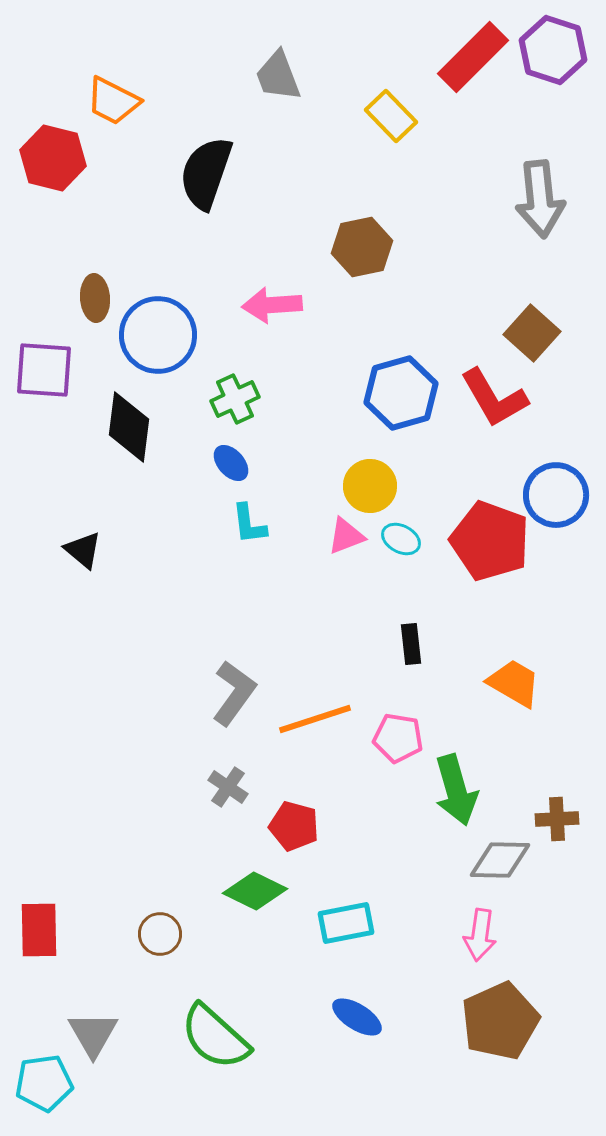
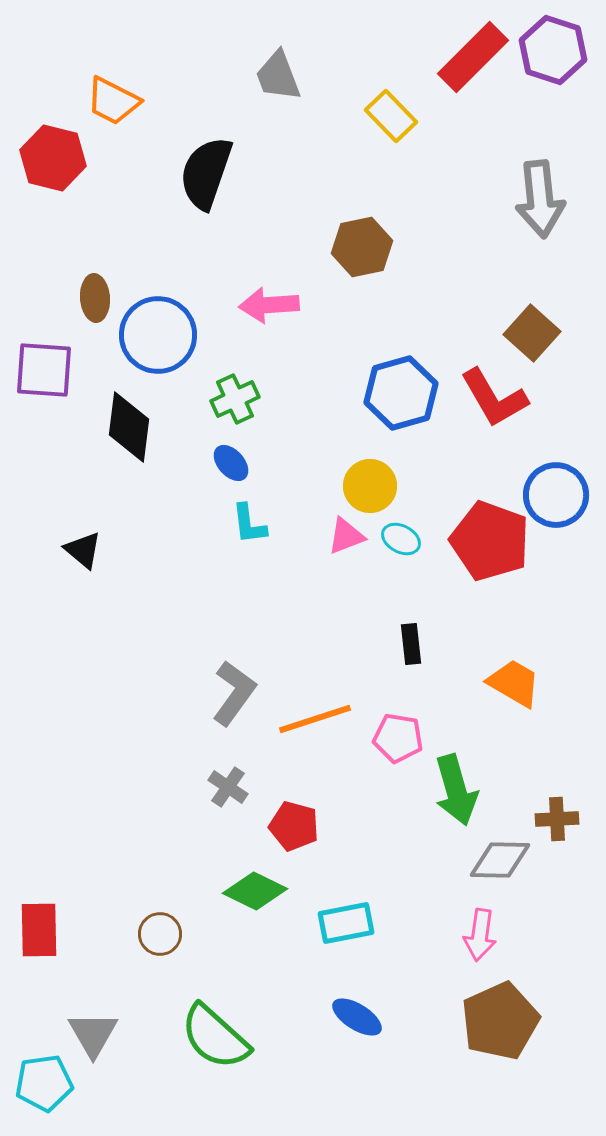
pink arrow at (272, 305): moved 3 px left
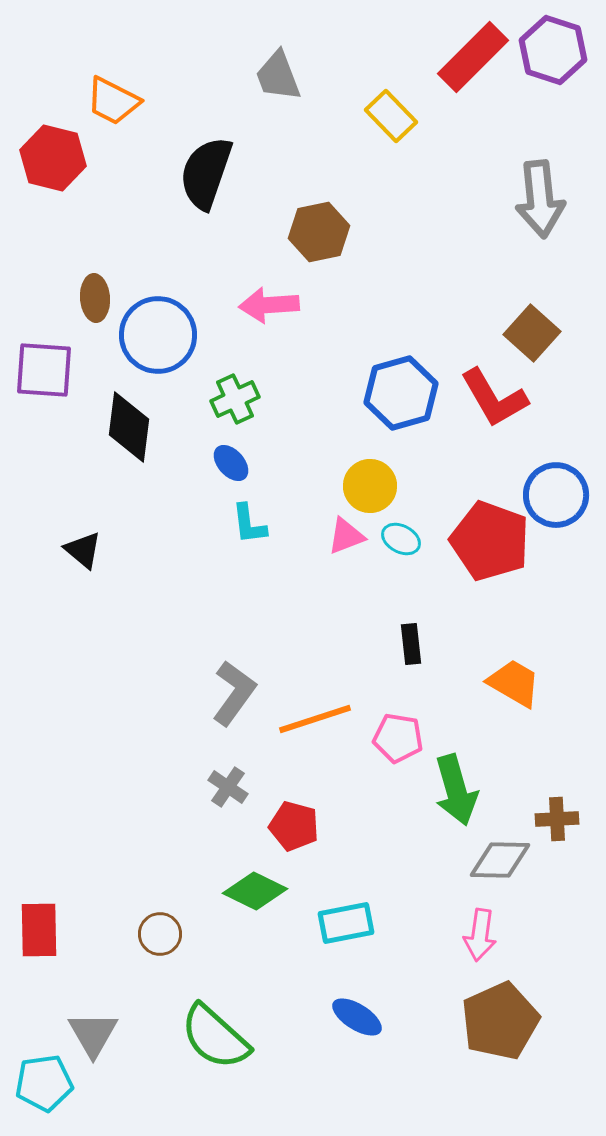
brown hexagon at (362, 247): moved 43 px left, 15 px up
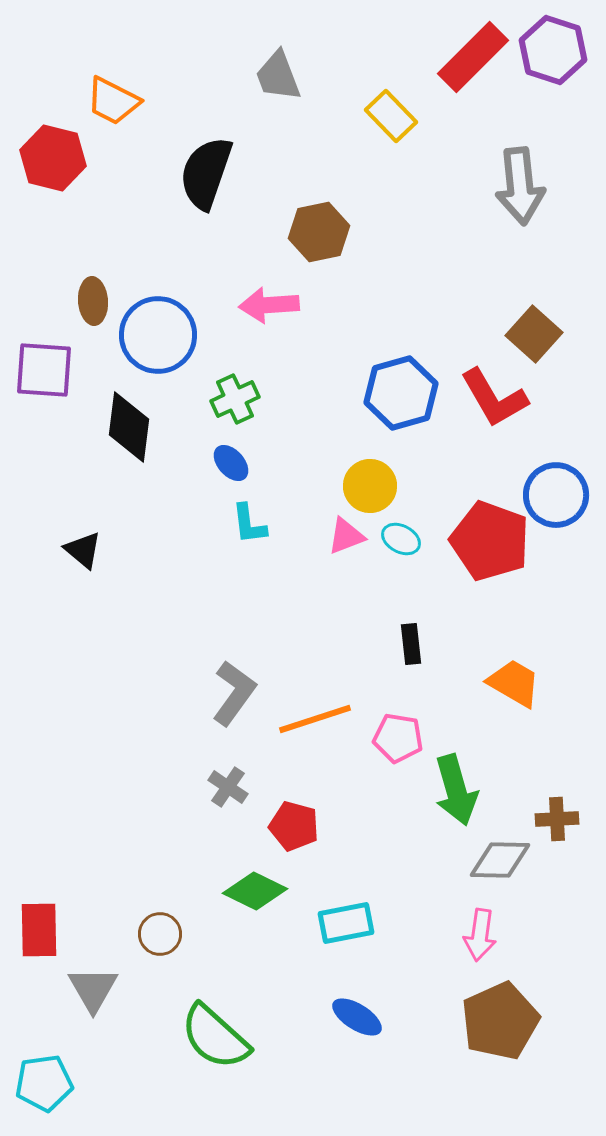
gray arrow at (540, 199): moved 20 px left, 13 px up
brown ellipse at (95, 298): moved 2 px left, 3 px down
brown square at (532, 333): moved 2 px right, 1 px down
gray triangle at (93, 1034): moved 45 px up
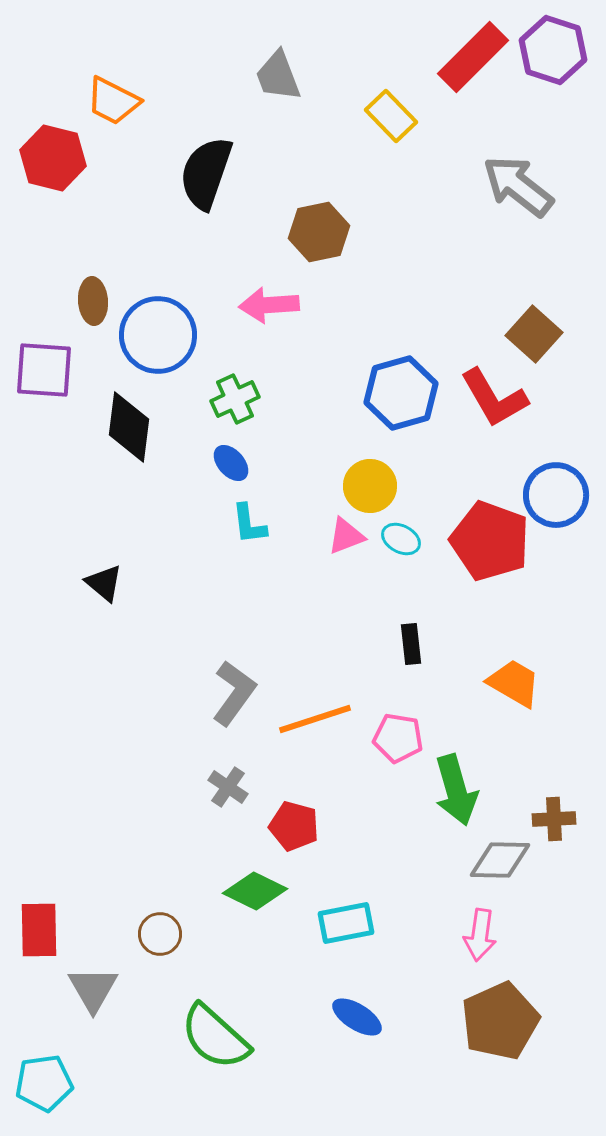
gray arrow at (520, 186): moved 2 px left; rotated 134 degrees clockwise
black triangle at (83, 550): moved 21 px right, 33 px down
brown cross at (557, 819): moved 3 px left
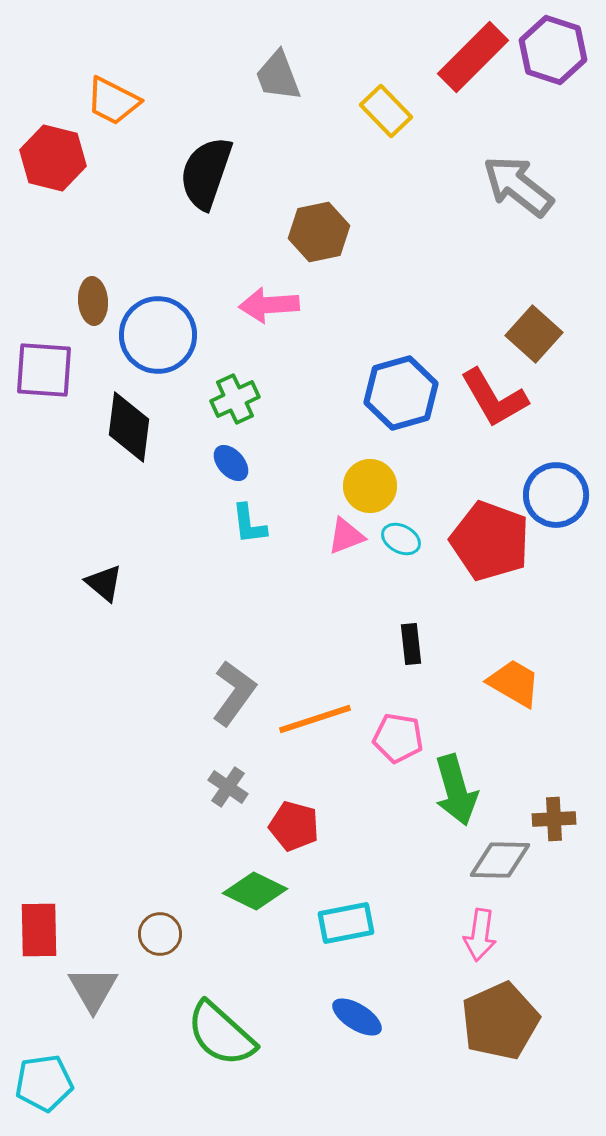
yellow rectangle at (391, 116): moved 5 px left, 5 px up
green semicircle at (215, 1037): moved 6 px right, 3 px up
